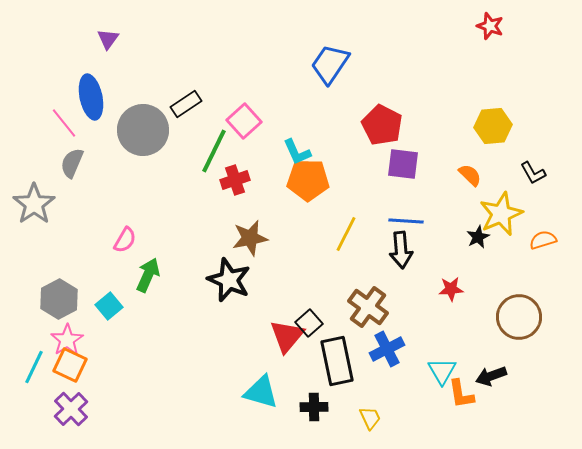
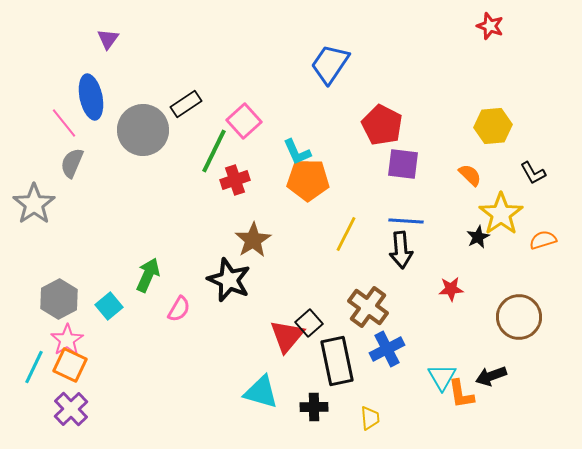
yellow star at (501, 214): rotated 12 degrees counterclockwise
brown star at (250, 238): moved 3 px right, 2 px down; rotated 21 degrees counterclockwise
pink semicircle at (125, 240): moved 54 px right, 69 px down
cyan triangle at (442, 371): moved 6 px down
yellow trapezoid at (370, 418): rotated 20 degrees clockwise
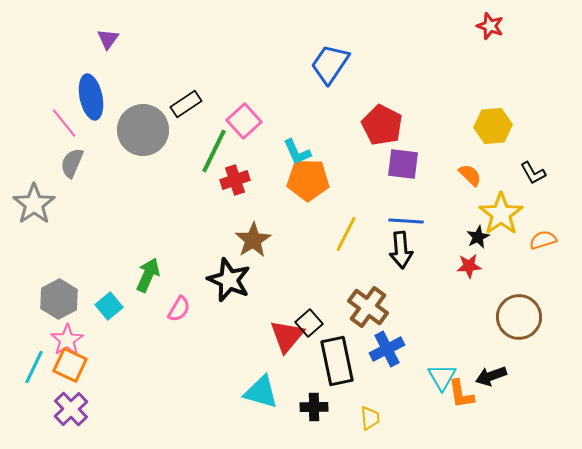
red star at (451, 289): moved 18 px right, 23 px up
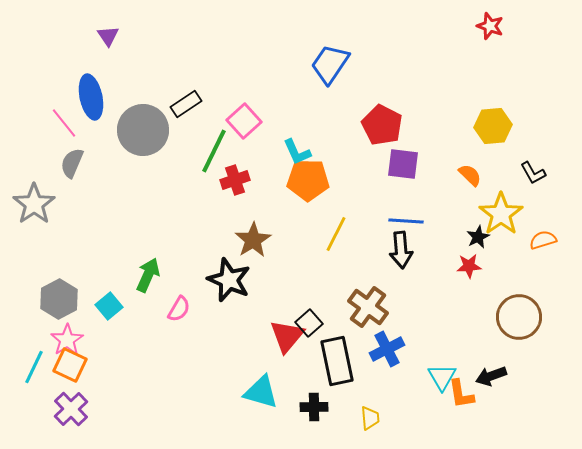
purple triangle at (108, 39): moved 3 px up; rotated 10 degrees counterclockwise
yellow line at (346, 234): moved 10 px left
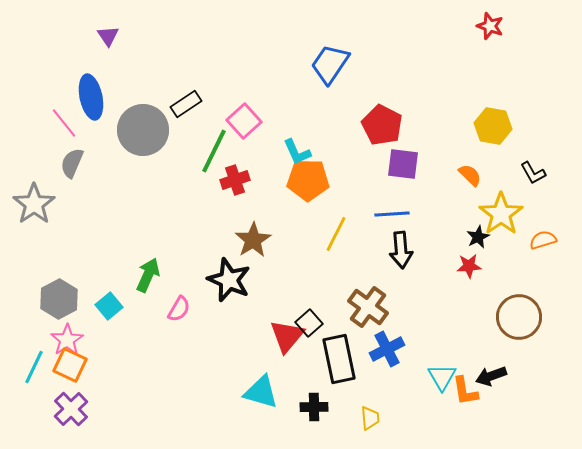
yellow hexagon at (493, 126): rotated 15 degrees clockwise
blue line at (406, 221): moved 14 px left, 7 px up; rotated 8 degrees counterclockwise
black rectangle at (337, 361): moved 2 px right, 2 px up
orange L-shape at (461, 394): moved 4 px right, 3 px up
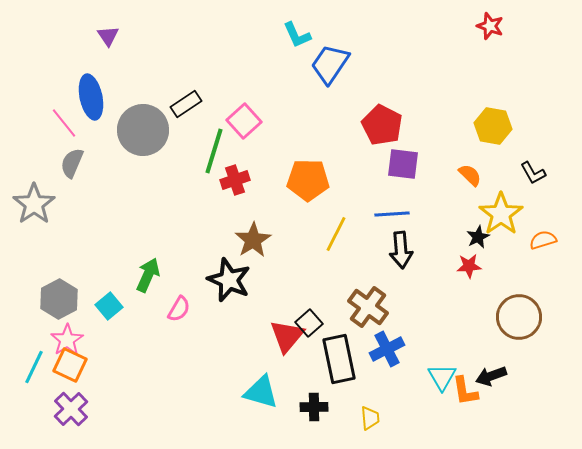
green line at (214, 151): rotated 9 degrees counterclockwise
cyan L-shape at (297, 152): moved 117 px up
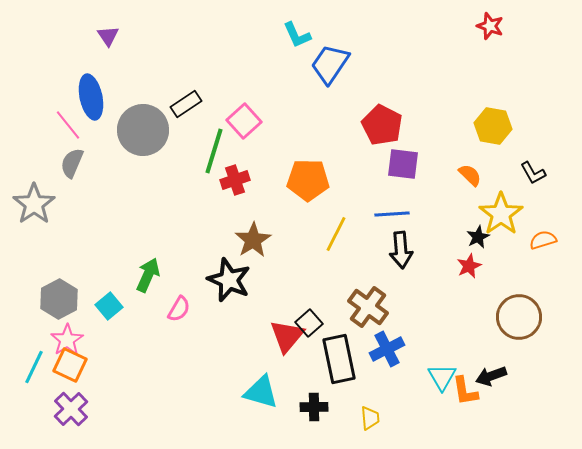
pink line at (64, 123): moved 4 px right, 2 px down
red star at (469, 266): rotated 20 degrees counterclockwise
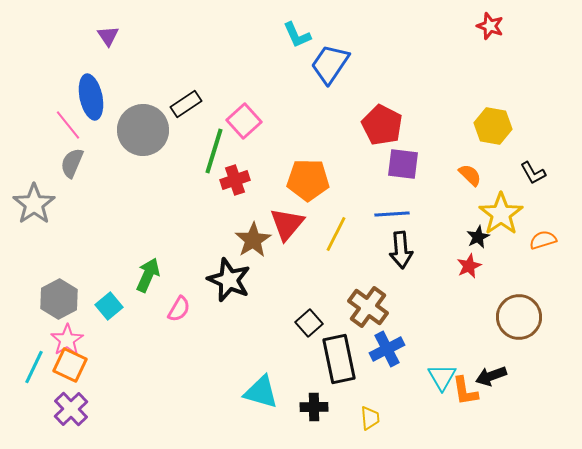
red triangle at (287, 336): moved 112 px up
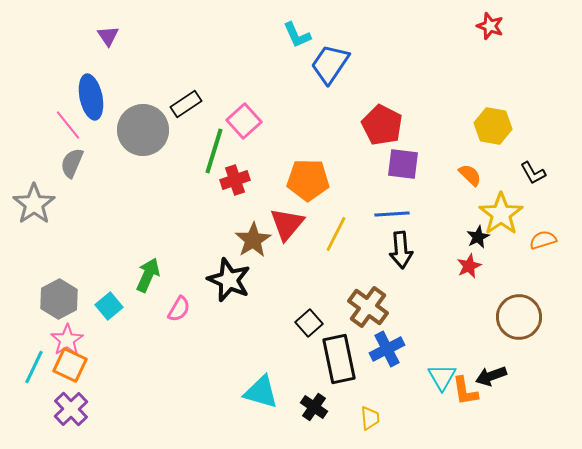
black cross at (314, 407): rotated 36 degrees clockwise
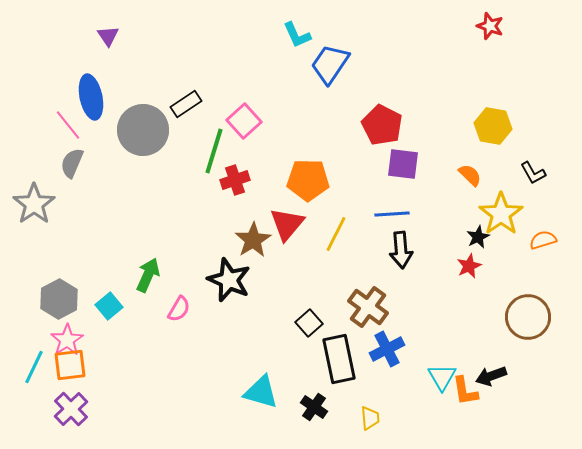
brown circle at (519, 317): moved 9 px right
orange square at (70, 365): rotated 32 degrees counterclockwise
